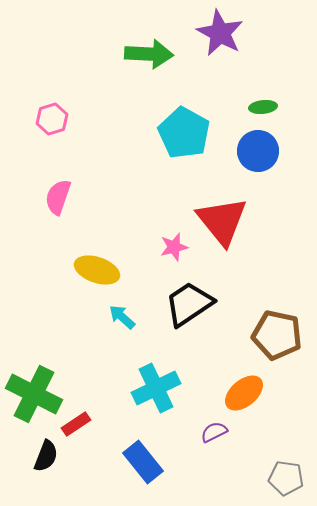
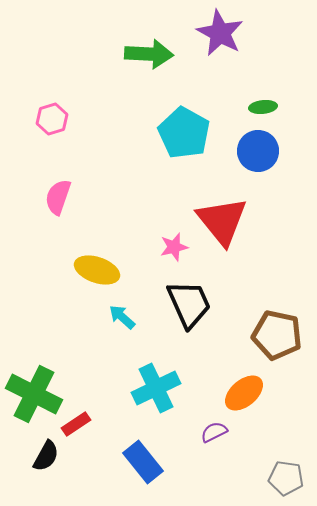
black trapezoid: rotated 100 degrees clockwise
black semicircle: rotated 8 degrees clockwise
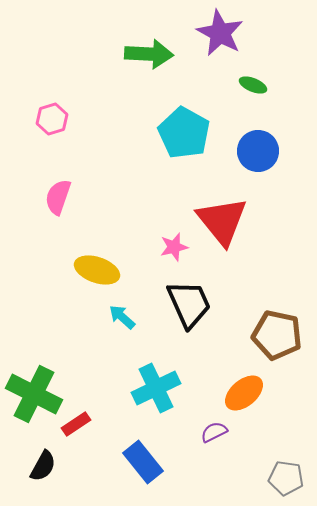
green ellipse: moved 10 px left, 22 px up; rotated 28 degrees clockwise
black semicircle: moved 3 px left, 10 px down
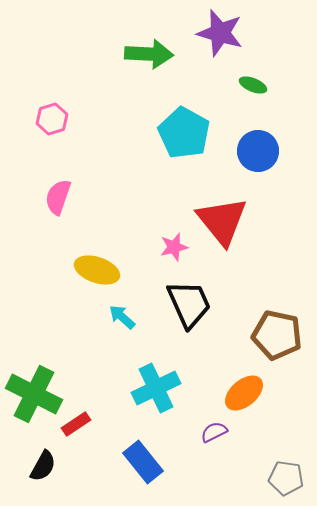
purple star: rotated 12 degrees counterclockwise
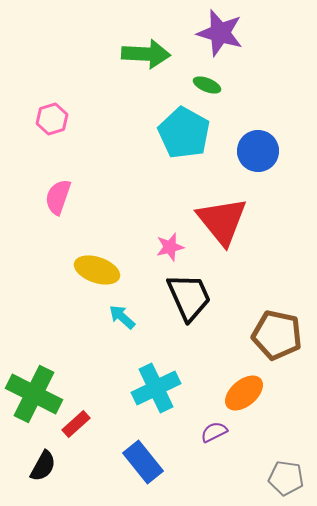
green arrow: moved 3 px left
green ellipse: moved 46 px left
pink star: moved 4 px left
black trapezoid: moved 7 px up
red rectangle: rotated 8 degrees counterclockwise
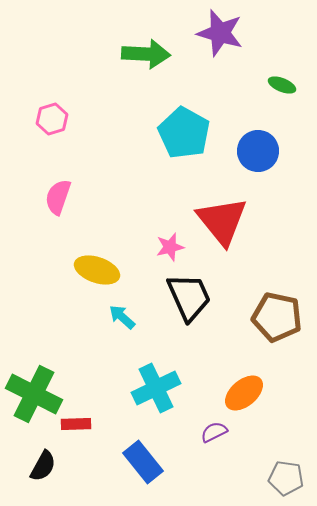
green ellipse: moved 75 px right
brown pentagon: moved 18 px up
red rectangle: rotated 40 degrees clockwise
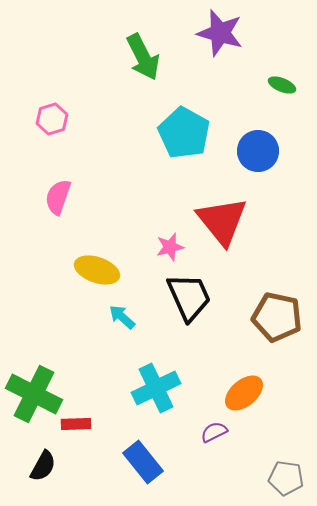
green arrow: moved 3 px left, 3 px down; rotated 60 degrees clockwise
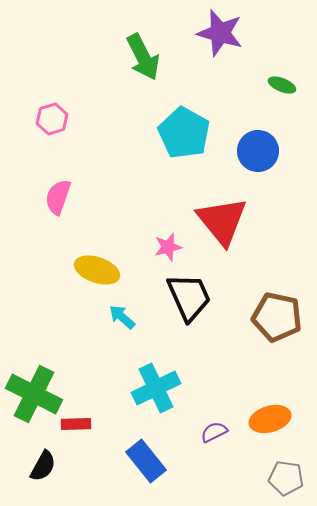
pink star: moved 2 px left
orange ellipse: moved 26 px right, 26 px down; rotated 24 degrees clockwise
blue rectangle: moved 3 px right, 1 px up
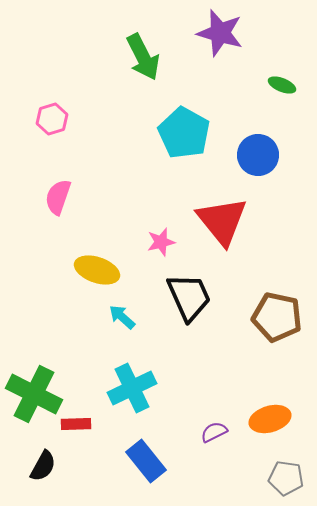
blue circle: moved 4 px down
pink star: moved 7 px left, 5 px up
cyan cross: moved 24 px left
